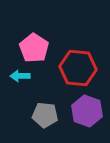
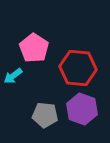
cyan arrow: moved 7 px left; rotated 36 degrees counterclockwise
purple hexagon: moved 5 px left, 2 px up
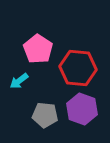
pink pentagon: moved 4 px right, 1 px down
cyan arrow: moved 6 px right, 5 px down
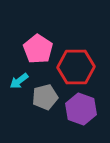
red hexagon: moved 2 px left, 1 px up; rotated 6 degrees counterclockwise
purple hexagon: moved 1 px left
gray pentagon: moved 18 px up; rotated 20 degrees counterclockwise
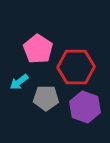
cyan arrow: moved 1 px down
gray pentagon: moved 1 px right, 1 px down; rotated 15 degrees clockwise
purple hexagon: moved 4 px right, 2 px up
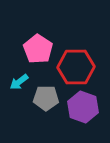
purple hexagon: moved 2 px left
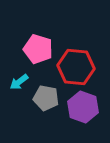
pink pentagon: rotated 16 degrees counterclockwise
red hexagon: rotated 6 degrees clockwise
gray pentagon: rotated 10 degrees clockwise
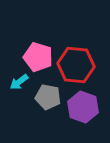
pink pentagon: moved 8 px down
red hexagon: moved 2 px up
gray pentagon: moved 2 px right, 1 px up
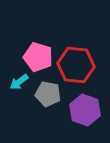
gray pentagon: moved 3 px up
purple hexagon: moved 2 px right, 3 px down
